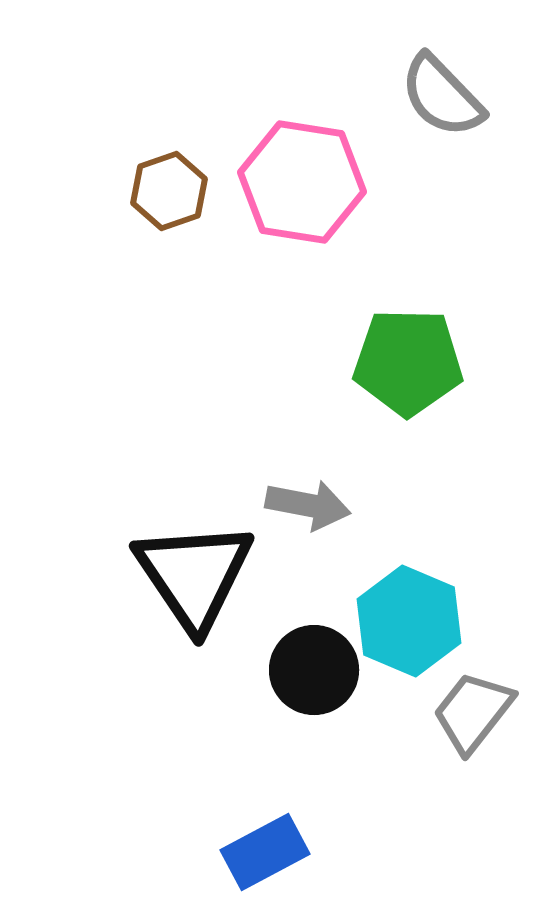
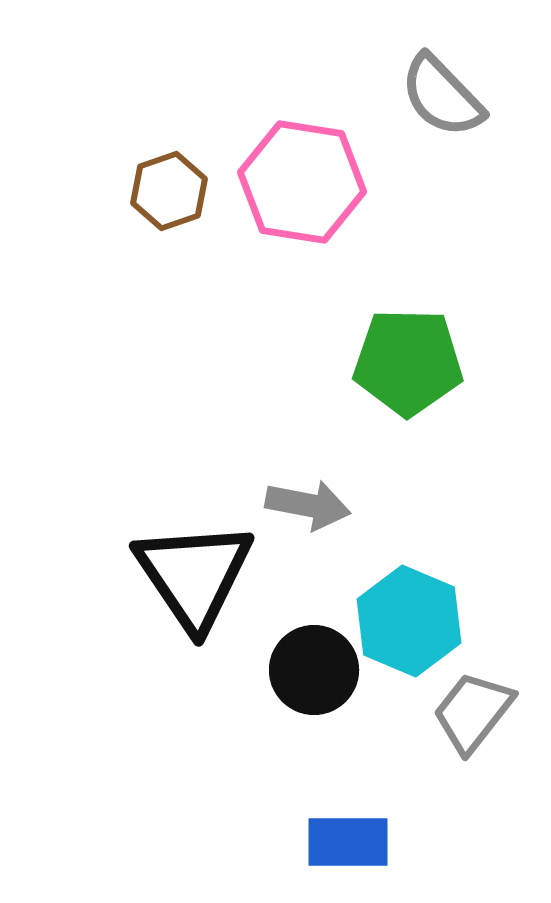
blue rectangle: moved 83 px right, 10 px up; rotated 28 degrees clockwise
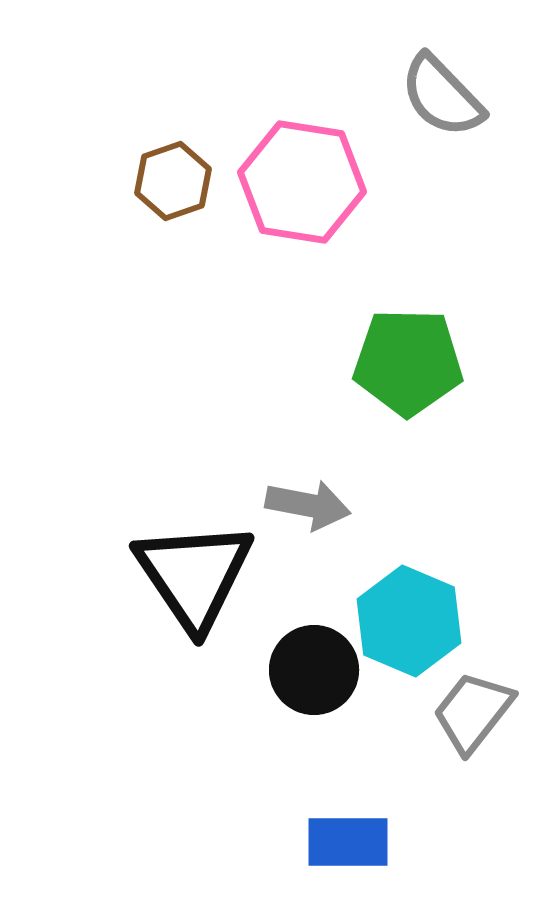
brown hexagon: moved 4 px right, 10 px up
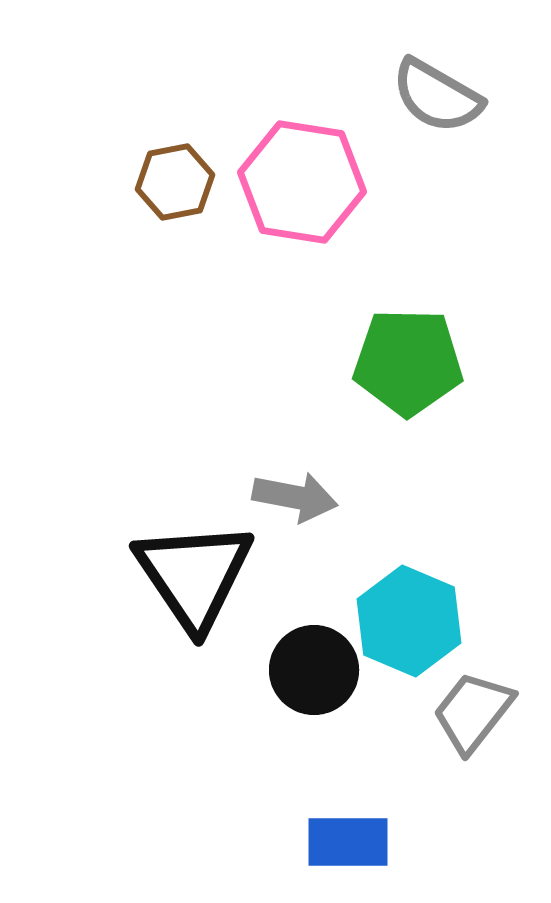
gray semicircle: moved 5 px left; rotated 16 degrees counterclockwise
brown hexagon: moved 2 px right, 1 px down; rotated 8 degrees clockwise
gray arrow: moved 13 px left, 8 px up
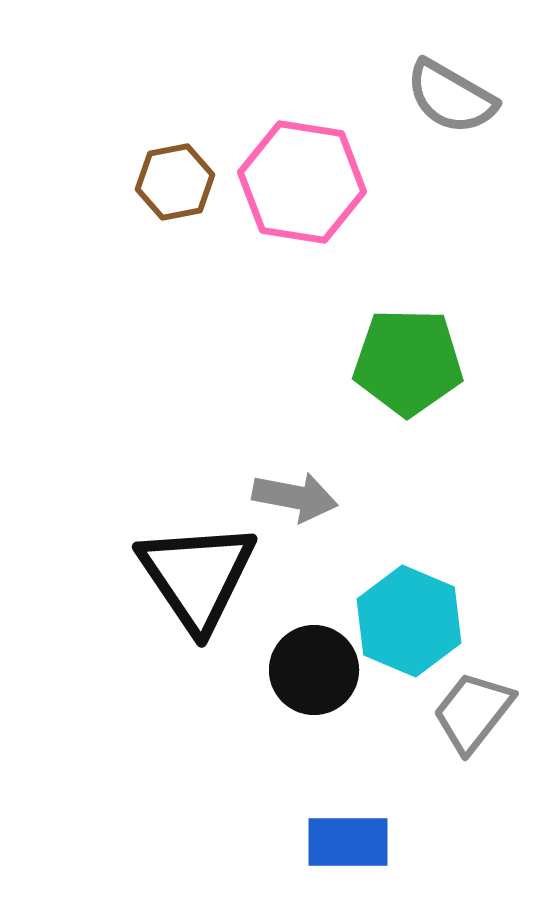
gray semicircle: moved 14 px right, 1 px down
black triangle: moved 3 px right, 1 px down
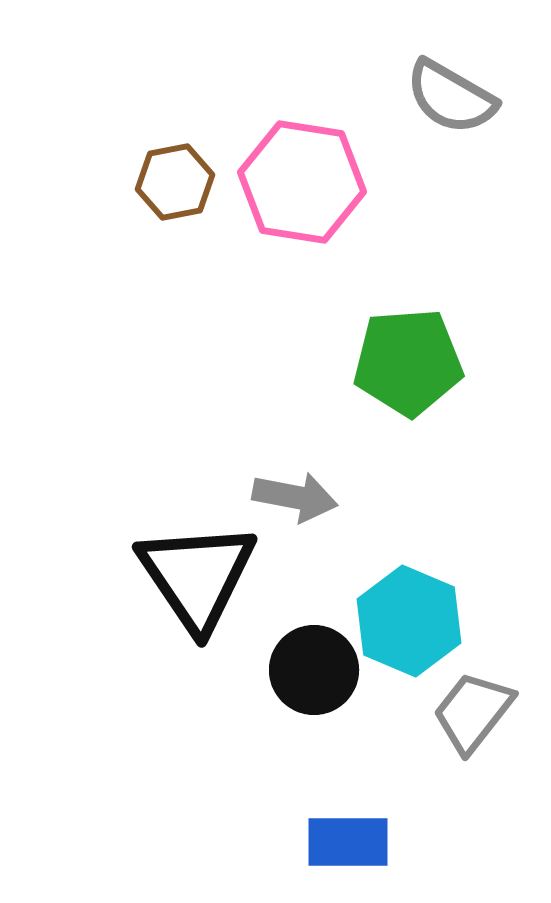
green pentagon: rotated 5 degrees counterclockwise
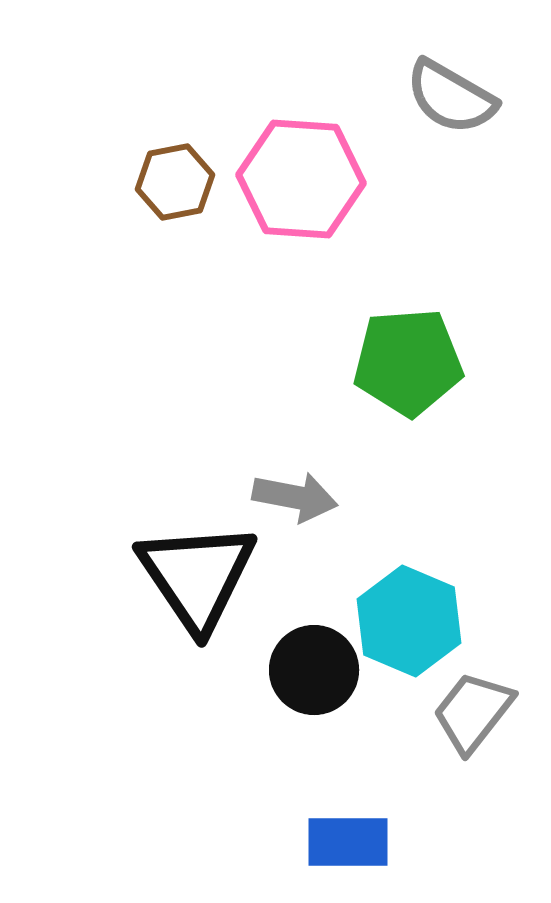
pink hexagon: moved 1 px left, 3 px up; rotated 5 degrees counterclockwise
